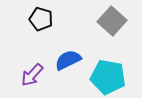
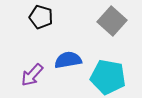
black pentagon: moved 2 px up
blue semicircle: rotated 16 degrees clockwise
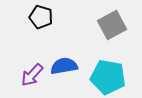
gray square: moved 4 px down; rotated 20 degrees clockwise
blue semicircle: moved 4 px left, 6 px down
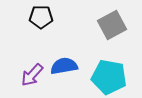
black pentagon: rotated 15 degrees counterclockwise
cyan pentagon: moved 1 px right
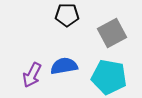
black pentagon: moved 26 px right, 2 px up
gray square: moved 8 px down
purple arrow: rotated 15 degrees counterclockwise
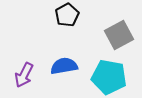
black pentagon: rotated 30 degrees counterclockwise
gray square: moved 7 px right, 2 px down
purple arrow: moved 8 px left
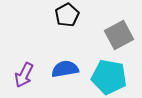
blue semicircle: moved 1 px right, 3 px down
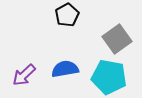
gray square: moved 2 px left, 4 px down; rotated 8 degrees counterclockwise
purple arrow: rotated 20 degrees clockwise
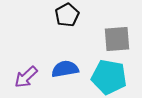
gray square: rotated 32 degrees clockwise
purple arrow: moved 2 px right, 2 px down
